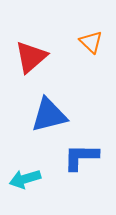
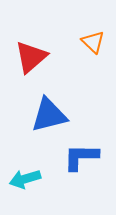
orange triangle: moved 2 px right
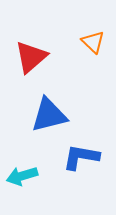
blue L-shape: rotated 9 degrees clockwise
cyan arrow: moved 3 px left, 3 px up
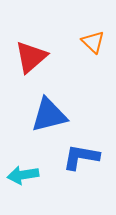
cyan arrow: moved 1 px right, 1 px up; rotated 8 degrees clockwise
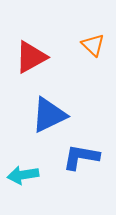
orange triangle: moved 3 px down
red triangle: rotated 12 degrees clockwise
blue triangle: rotated 12 degrees counterclockwise
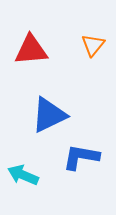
orange triangle: rotated 25 degrees clockwise
red triangle: moved 7 px up; rotated 24 degrees clockwise
cyan arrow: rotated 32 degrees clockwise
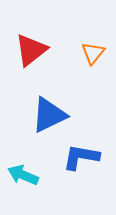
orange triangle: moved 8 px down
red triangle: rotated 33 degrees counterclockwise
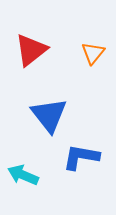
blue triangle: rotated 42 degrees counterclockwise
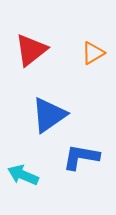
orange triangle: rotated 20 degrees clockwise
blue triangle: rotated 33 degrees clockwise
